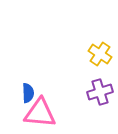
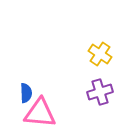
blue semicircle: moved 2 px left
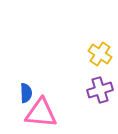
purple cross: moved 2 px up
pink triangle: moved 1 px right
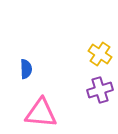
blue semicircle: moved 24 px up
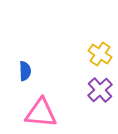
blue semicircle: moved 1 px left, 2 px down
purple cross: rotated 25 degrees counterclockwise
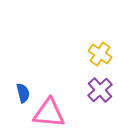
blue semicircle: moved 2 px left, 22 px down; rotated 12 degrees counterclockwise
pink triangle: moved 8 px right
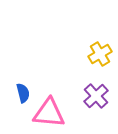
yellow cross: rotated 25 degrees clockwise
purple cross: moved 4 px left, 6 px down
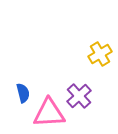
purple cross: moved 17 px left
pink triangle: rotated 8 degrees counterclockwise
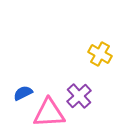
yellow cross: rotated 30 degrees counterclockwise
blue semicircle: rotated 102 degrees counterclockwise
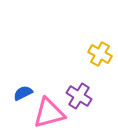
purple cross: rotated 15 degrees counterclockwise
pink triangle: rotated 12 degrees counterclockwise
